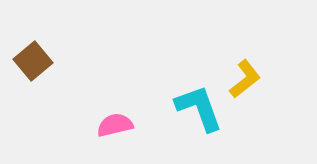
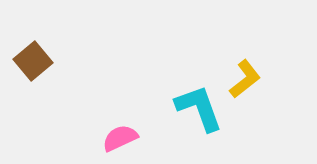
pink semicircle: moved 5 px right, 13 px down; rotated 12 degrees counterclockwise
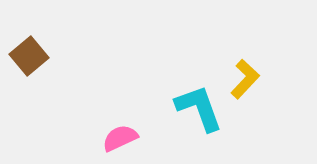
brown square: moved 4 px left, 5 px up
yellow L-shape: rotated 9 degrees counterclockwise
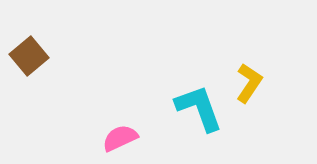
yellow L-shape: moved 4 px right, 4 px down; rotated 9 degrees counterclockwise
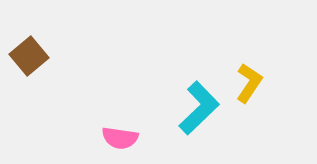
cyan L-shape: rotated 66 degrees clockwise
pink semicircle: rotated 147 degrees counterclockwise
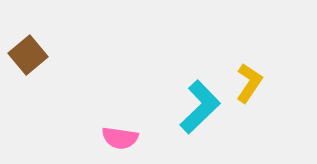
brown square: moved 1 px left, 1 px up
cyan L-shape: moved 1 px right, 1 px up
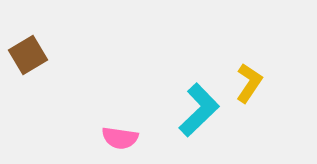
brown square: rotated 9 degrees clockwise
cyan L-shape: moved 1 px left, 3 px down
